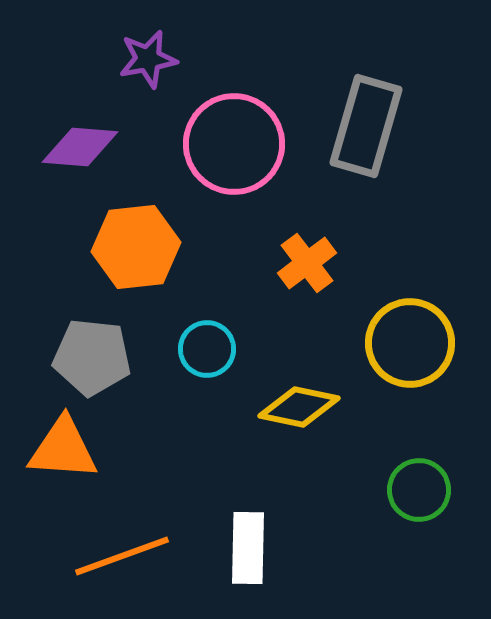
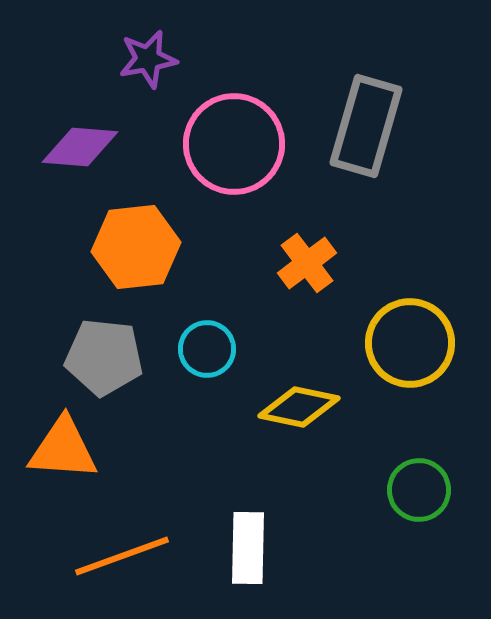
gray pentagon: moved 12 px right
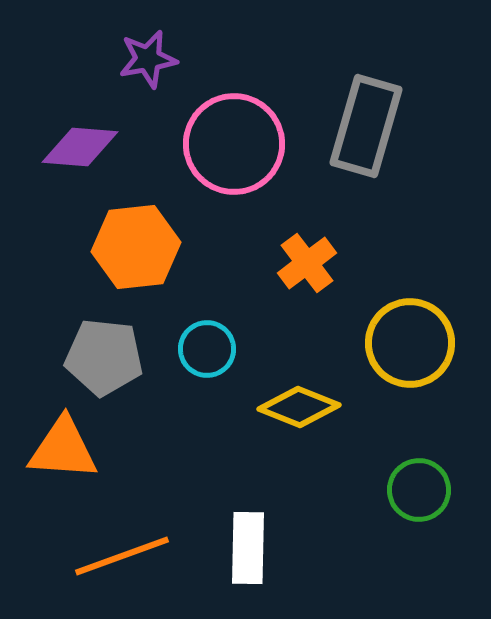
yellow diamond: rotated 10 degrees clockwise
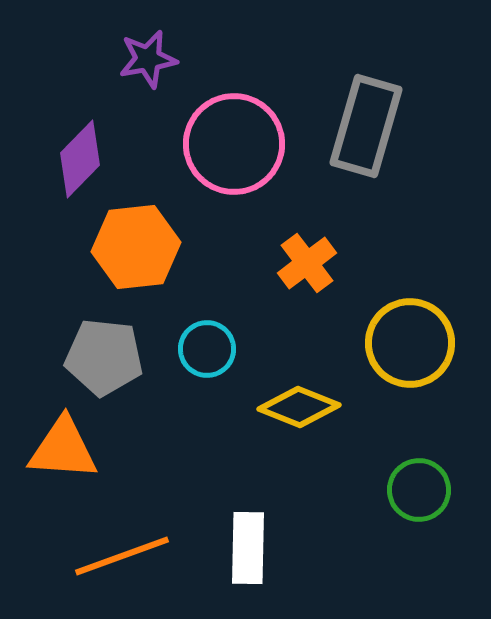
purple diamond: moved 12 px down; rotated 50 degrees counterclockwise
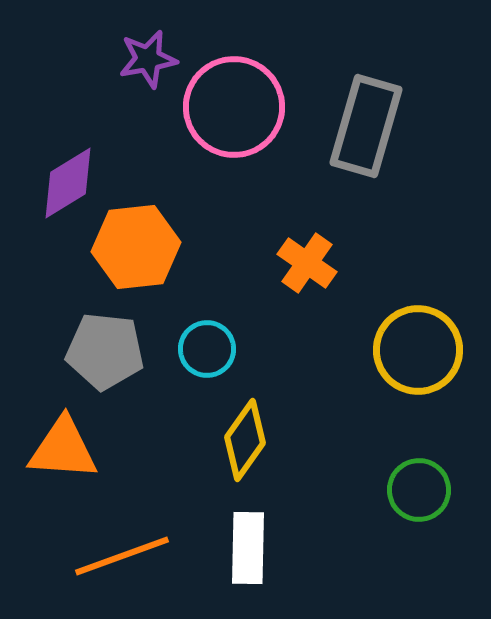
pink circle: moved 37 px up
purple diamond: moved 12 px left, 24 px down; rotated 14 degrees clockwise
orange cross: rotated 18 degrees counterclockwise
yellow circle: moved 8 px right, 7 px down
gray pentagon: moved 1 px right, 6 px up
yellow diamond: moved 54 px left, 33 px down; rotated 76 degrees counterclockwise
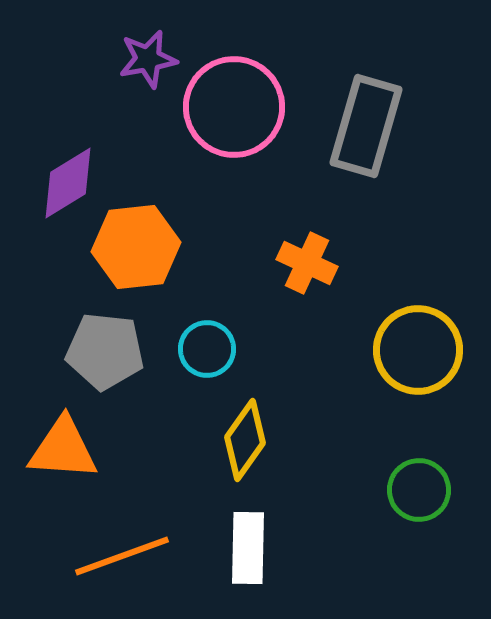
orange cross: rotated 10 degrees counterclockwise
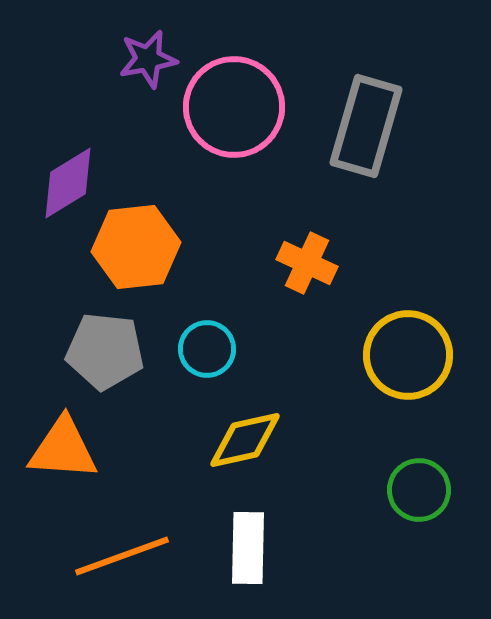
yellow circle: moved 10 px left, 5 px down
yellow diamond: rotated 42 degrees clockwise
